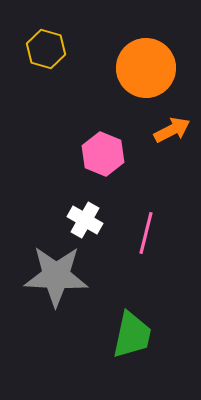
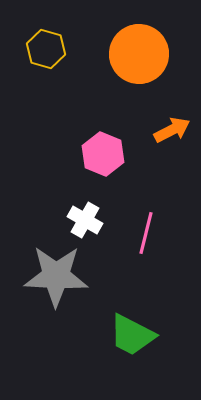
orange circle: moved 7 px left, 14 px up
green trapezoid: rotated 105 degrees clockwise
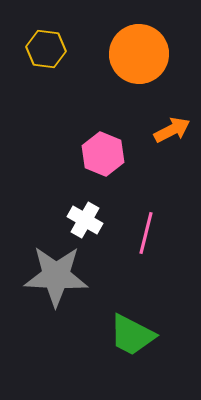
yellow hexagon: rotated 9 degrees counterclockwise
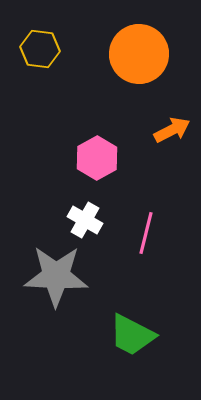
yellow hexagon: moved 6 px left
pink hexagon: moved 6 px left, 4 px down; rotated 9 degrees clockwise
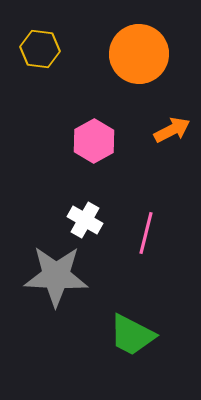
pink hexagon: moved 3 px left, 17 px up
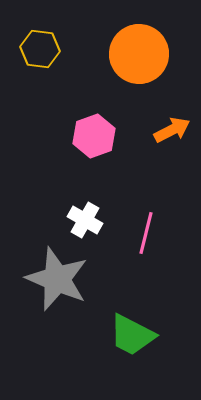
pink hexagon: moved 5 px up; rotated 9 degrees clockwise
gray star: moved 1 px right, 3 px down; rotated 20 degrees clockwise
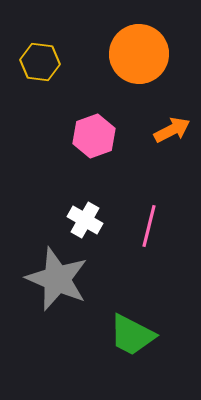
yellow hexagon: moved 13 px down
pink line: moved 3 px right, 7 px up
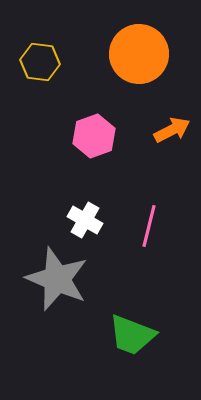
green trapezoid: rotated 6 degrees counterclockwise
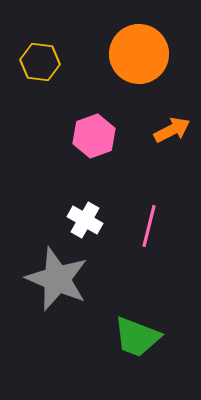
green trapezoid: moved 5 px right, 2 px down
